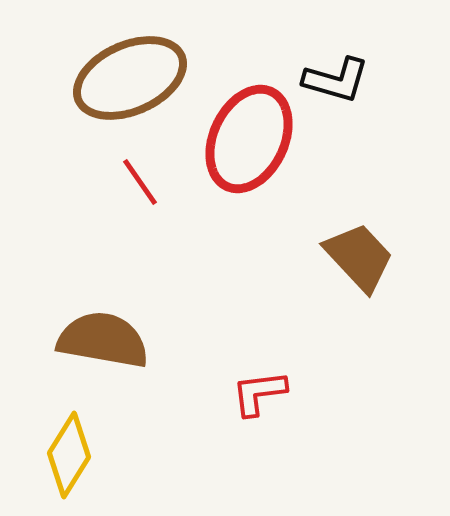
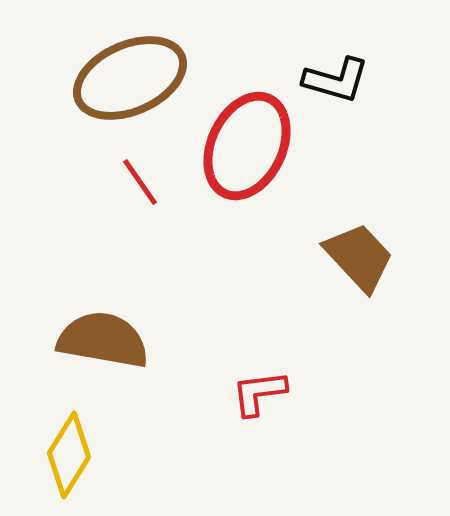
red ellipse: moved 2 px left, 7 px down
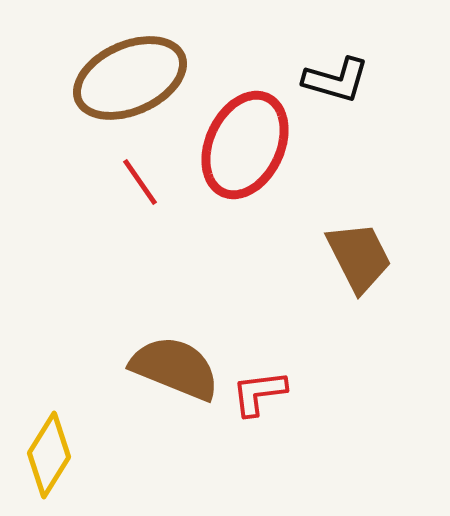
red ellipse: moved 2 px left, 1 px up
brown trapezoid: rotated 16 degrees clockwise
brown semicircle: moved 72 px right, 28 px down; rotated 12 degrees clockwise
yellow diamond: moved 20 px left
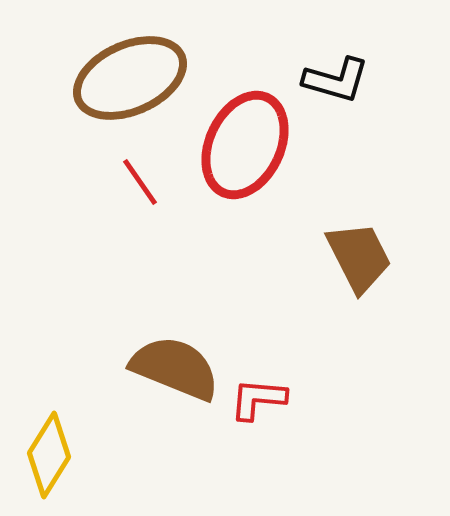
red L-shape: moved 1 px left, 6 px down; rotated 12 degrees clockwise
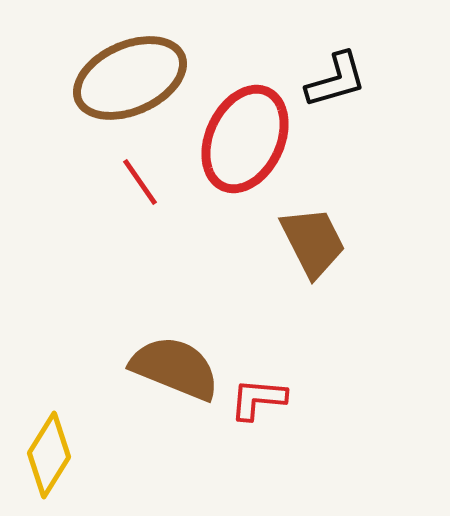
black L-shape: rotated 32 degrees counterclockwise
red ellipse: moved 6 px up
brown trapezoid: moved 46 px left, 15 px up
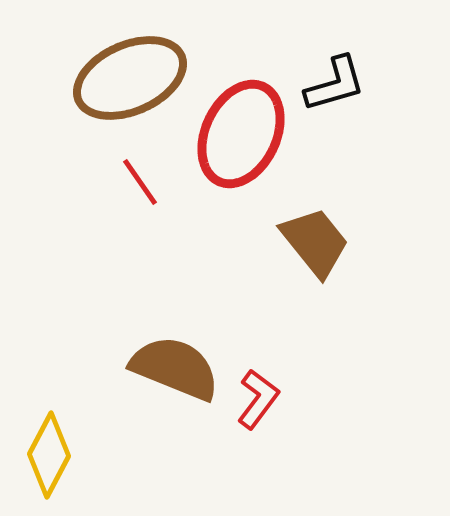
black L-shape: moved 1 px left, 4 px down
red ellipse: moved 4 px left, 5 px up
brown trapezoid: moved 2 px right; rotated 12 degrees counterclockwise
red L-shape: rotated 122 degrees clockwise
yellow diamond: rotated 4 degrees counterclockwise
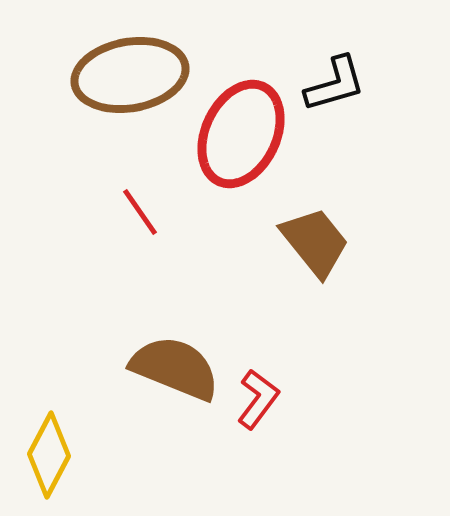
brown ellipse: moved 3 px up; rotated 14 degrees clockwise
red line: moved 30 px down
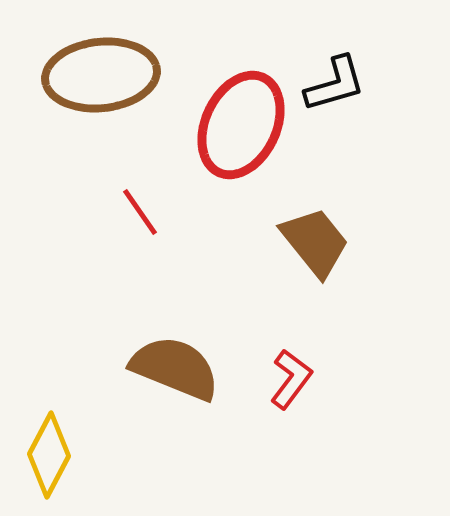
brown ellipse: moved 29 px left; rotated 4 degrees clockwise
red ellipse: moved 9 px up
red L-shape: moved 33 px right, 20 px up
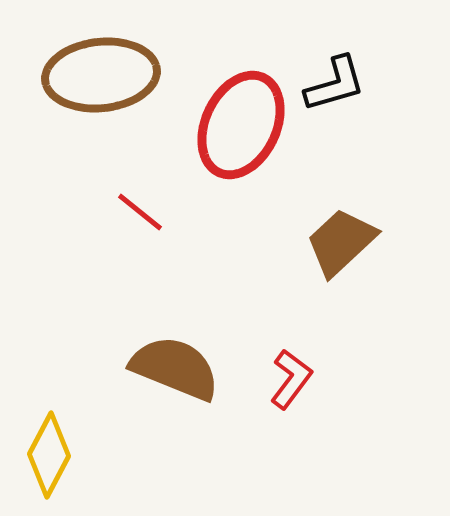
red line: rotated 16 degrees counterclockwise
brown trapezoid: moved 26 px right; rotated 94 degrees counterclockwise
